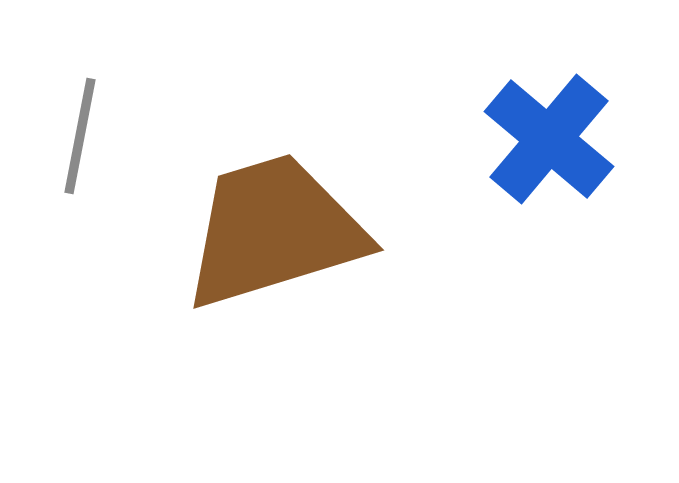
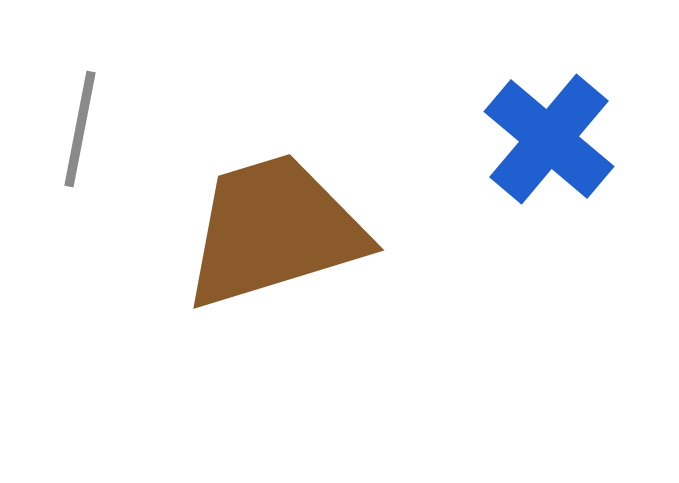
gray line: moved 7 px up
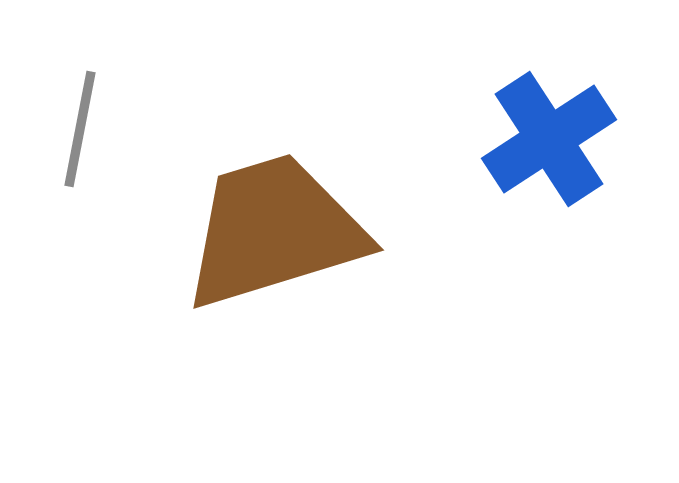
blue cross: rotated 17 degrees clockwise
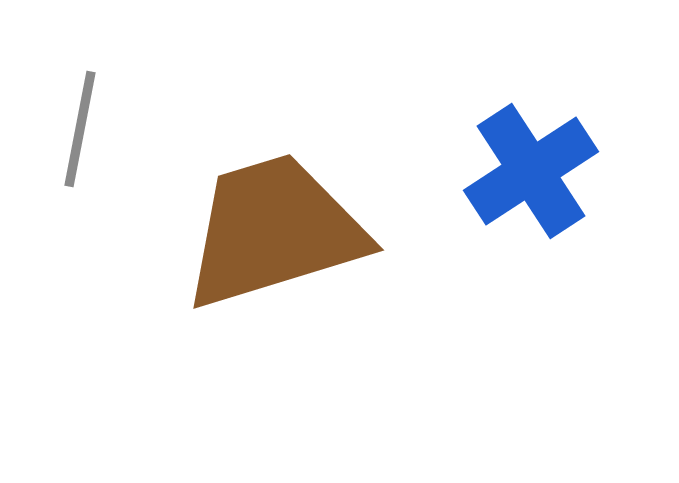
blue cross: moved 18 px left, 32 px down
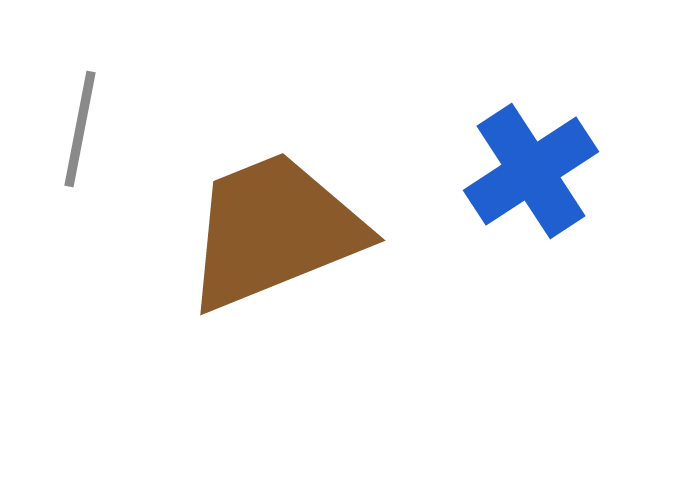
brown trapezoid: rotated 5 degrees counterclockwise
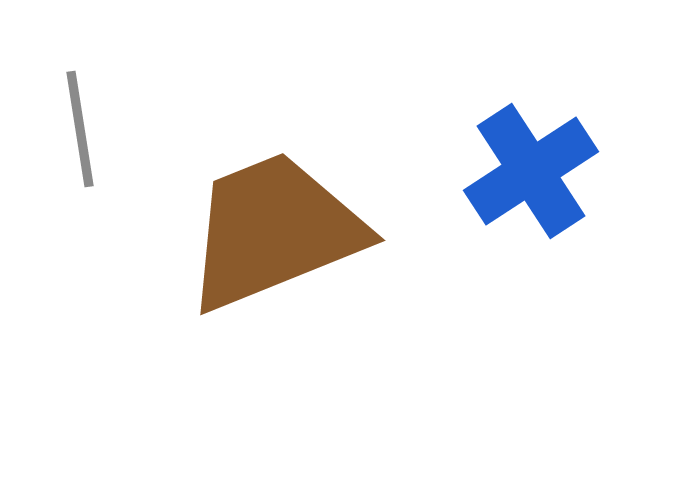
gray line: rotated 20 degrees counterclockwise
